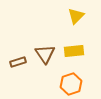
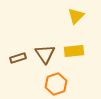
brown rectangle: moved 4 px up
orange hexagon: moved 15 px left
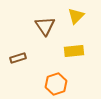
brown triangle: moved 28 px up
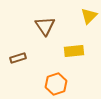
yellow triangle: moved 13 px right
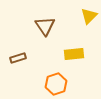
yellow rectangle: moved 3 px down
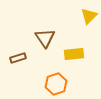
brown triangle: moved 12 px down
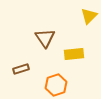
brown rectangle: moved 3 px right, 11 px down
orange hexagon: moved 1 px down
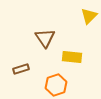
yellow rectangle: moved 2 px left, 3 px down; rotated 12 degrees clockwise
